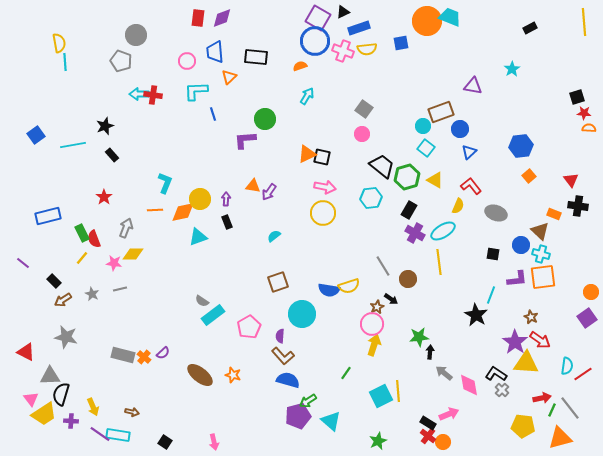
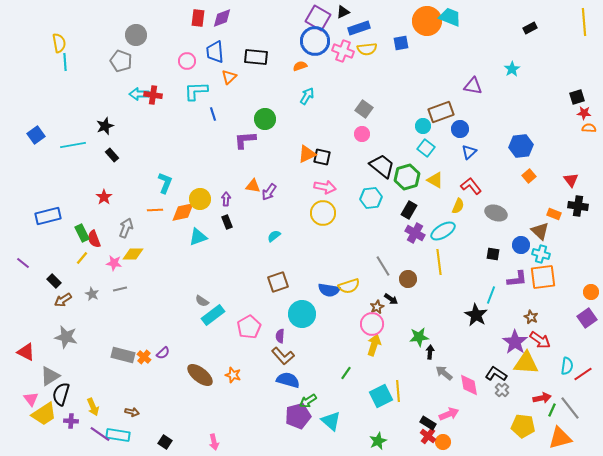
gray triangle at (50, 376): rotated 30 degrees counterclockwise
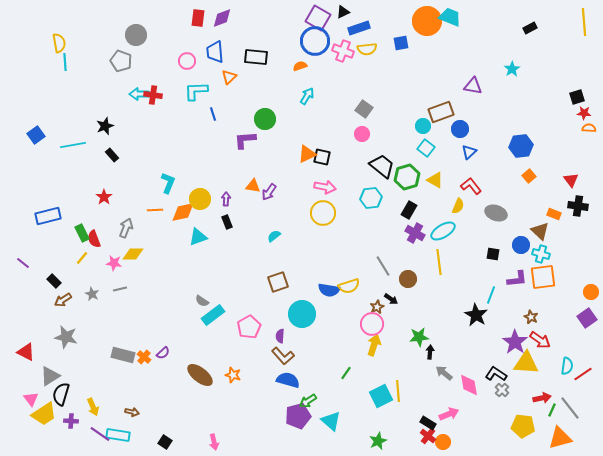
cyan L-shape at (165, 183): moved 3 px right
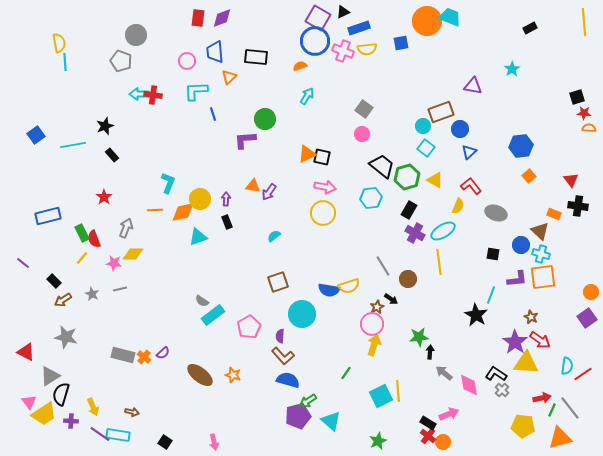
pink triangle at (31, 399): moved 2 px left, 3 px down
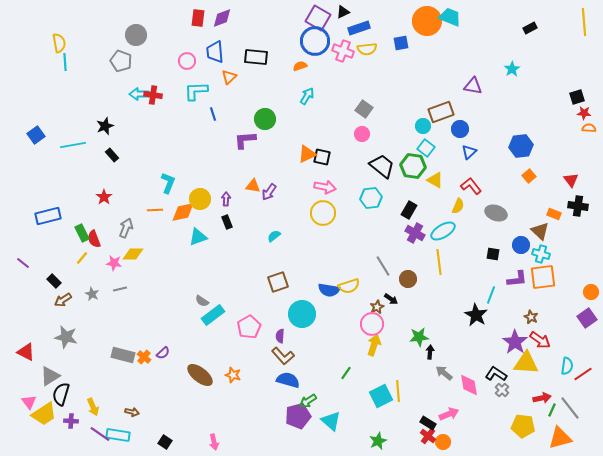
green hexagon at (407, 177): moved 6 px right, 11 px up; rotated 25 degrees clockwise
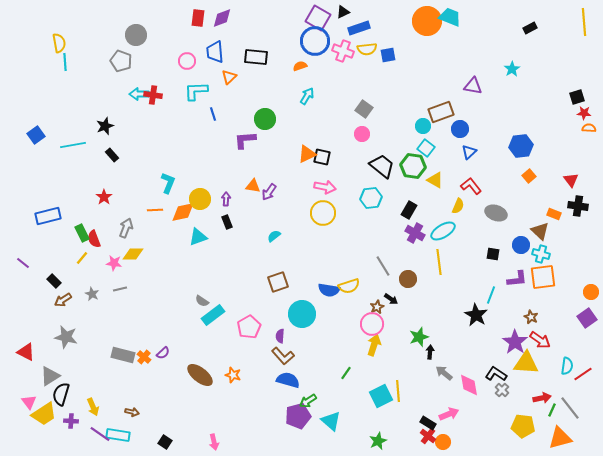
blue square at (401, 43): moved 13 px left, 12 px down
green star at (419, 337): rotated 12 degrees counterclockwise
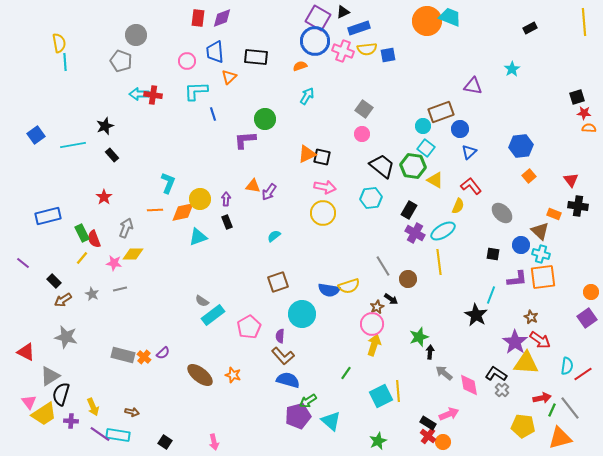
gray ellipse at (496, 213): moved 6 px right; rotated 25 degrees clockwise
